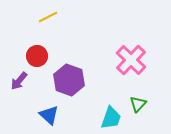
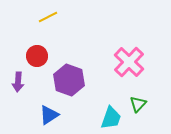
pink cross: moved 2 px left, 2 px down
purple arrow: moved 1 px left, 1 px down; rotated 36 degrees counterclockwise
blue triangle: rotated 45 degrees clockwise
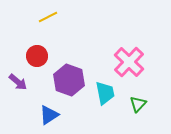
purple arrow: rotated 54 degrees counterclockwise
cyan trapezoid: moved 6 px left, 25 px up; rotated 30 degrees counterclockwise
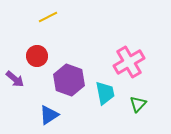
pink cross: rotated 16 degrees clockwise
purple arrow: moved 3 px left, 3 px up
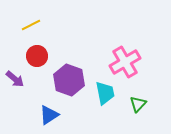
yellow line: moved 17 px left, 8 px down
pink cross: moved 4 px left
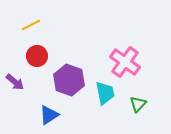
pink cross: rotated 24 degrees counterclockwise
purple arrow: moved 3 px down
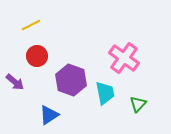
pink cross: moved 1 px left, 4 px up
purple hexagon: moved 2 px right
